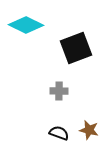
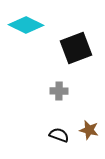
black semicircle: moved 2 px down
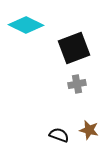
black square: moved 2 px left
gray cross: moved 18 px right, 7 px up; rotated 12 degrees counterclockwise
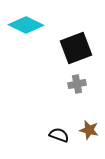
black square: moved 2 px right
